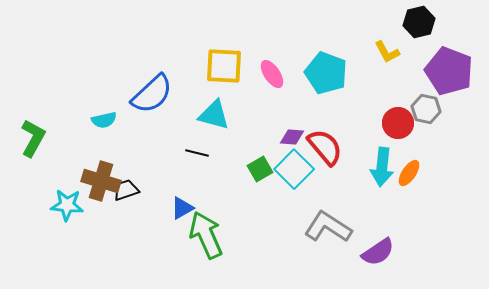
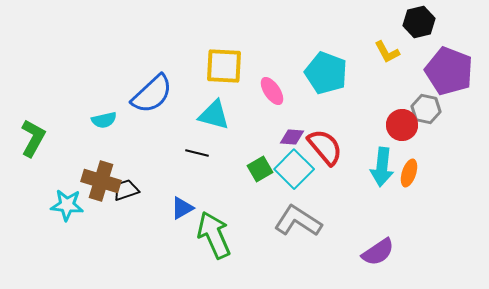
pink ellipse: moved 17 px down
red circle: moved 4 px right, 2 px down
orange ellipse: rotated 16 degrees counterclockwise
gray L-shape: moved 30 px left, 6 px up
green arrow: moved 8 px right
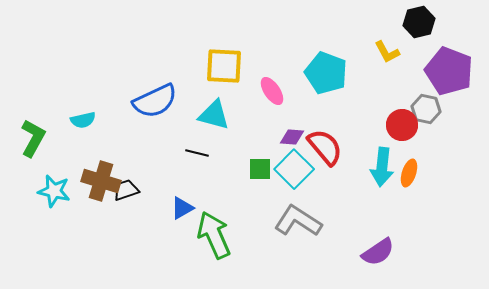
blue semicircle: moved 3 px right, 7 px down; rotated 18 degrees clockwise
cyan semicircle: moved 21 px left
green square: rotated 30 degrees clockwise
cyan star: moved 13 px left, 14 px up; rotated 8 degrees clockwise
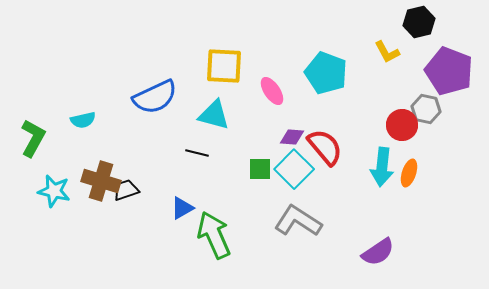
blue semicircle: moved 4 px up
